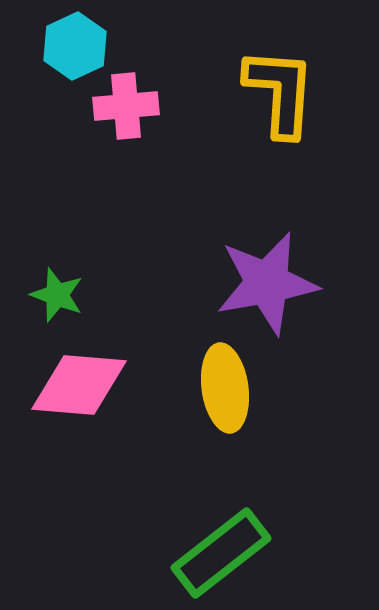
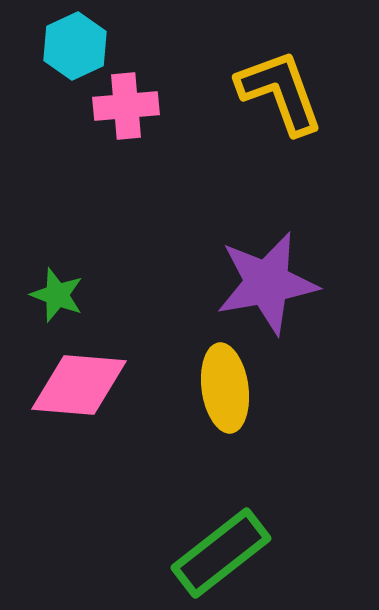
yellow L-shape: rotated 24 degrees counterclockwise
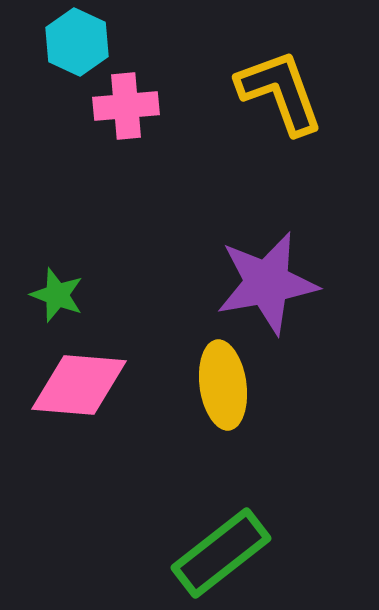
cyan hexagon: moved 2 px right, 4 px up; rotated 10 degrees counterclockwise
yellow ellipse: moved 2 px left, 3 px up
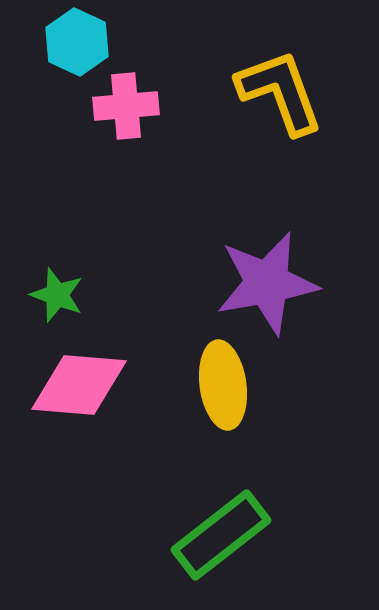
green rectangle: moved 18 px up
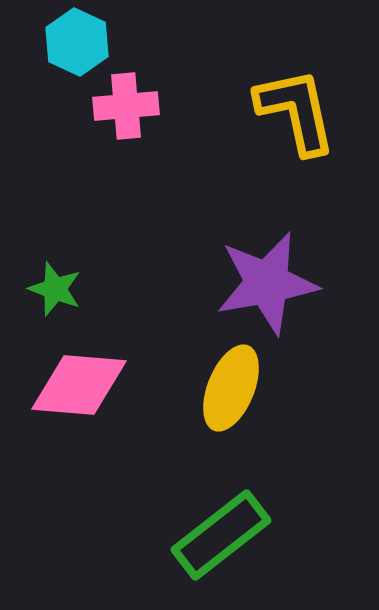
yellow L-shape: moved 16 px right, 19 px down; rotated 8 degrees clockwise
green star: moved 2 px left, 6 px up
yellow ellipse: moved 8 px right, 3 px down; rotated 30 degrees clockwise
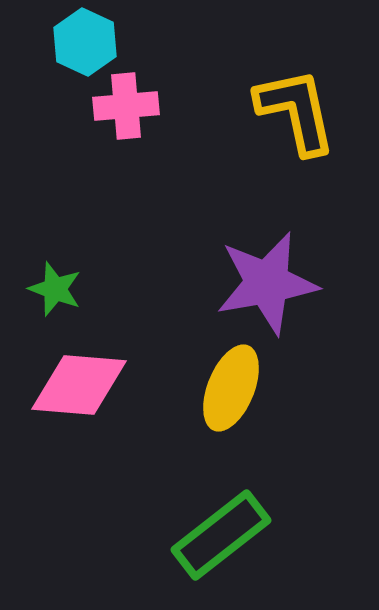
cyan hexagon: moved 8 px right
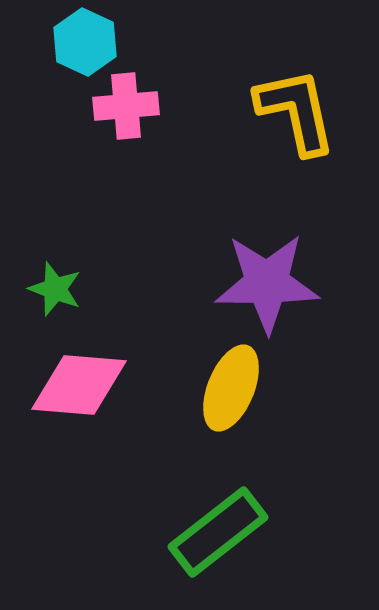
purple star: rotated 10 degrees clockwise
green rectangle: moved 3 px left, 3 px up
